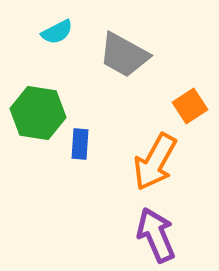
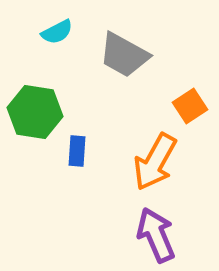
green hexagon: moved 3 px left, 1 px up
blue rectangle: moved 3 px left, 7 px down
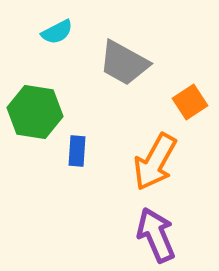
gray trapezoid: moved 8 px down
orange square: moved 4 px up
